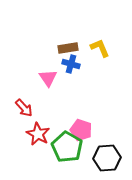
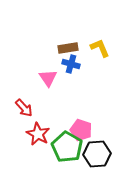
black hexagon: moved 10 px left, 4 px up
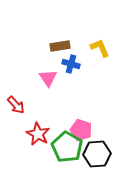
brown rectangle: moved 8 px left, 2 px up
red arrow: moved 8 px left, 3 px up
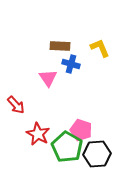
brown rectangle: rotated 12 degrees clockwise
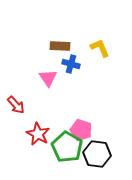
black hexagon: rotated 12 degrees clockwise
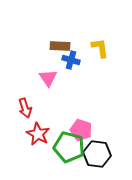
yellow L-shape: rotated 15 degrees clockwise
blue cross: moved 4 px up
red arrow: moved 9 px right, 3 px down; rotated 24 degrees clockwise
green pentagon: moved 2 px right; rotated 16 degrees counterclockwise
